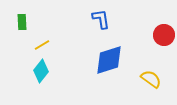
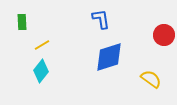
blue diamond: moved 3 px up
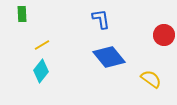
green rectangle: moved 8 px up
blue diamond: rotated 68 degrees clockwise
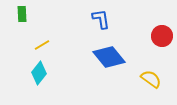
red circle: moved 2 px left, 1 px down
cyan diamond: moved 2 px left, 2 px down
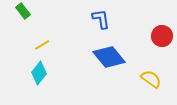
green rectangle: moved 1 px right, 3 px up; rotated 35 degrees counterclockwise
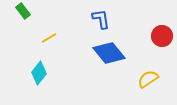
yellow line: moved 7 px right, 7 px up
blue diamond: moved 4 px up
yellow semicircle: moved 3 px left; rotated 70 degrees counterclockwise
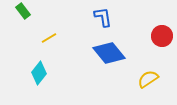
blue L-shape: moved 2 px right, 2 px up
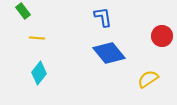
yellow line: moved 12 px left; rotated 35 degrees clockwise
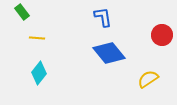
green rectangle: moved 1 px left, 1 px down
red circle: moved 1 px up
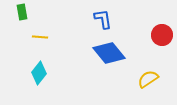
green rectangle: rotated 28 degrees clockwise
blue L-shape: moved 2 px down
yellow line: moved 3 px right, 1 px up
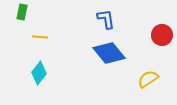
green rectangle: rotated 21 degrees clockwise
blue L-shape: moved 3 px right
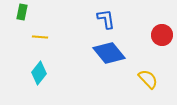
yellow semicircle: rotated 80 degrees clockwise
